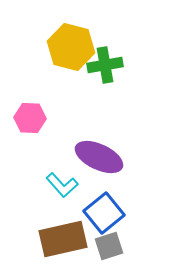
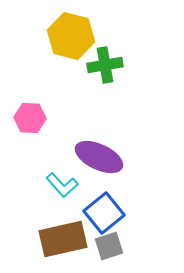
yellow hexagon: moved 11 px up
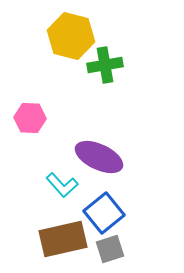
gray square: moved 1 px right, 3 px down
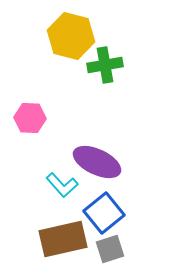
purple ellipse: moved 2 px left, 5 px down
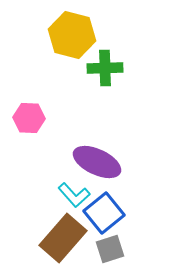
yellow hexagon: moved 1 px right, 1 px up
green cross: moved 3 px down; rotated 8 degrees clockwise
pink hexagon: moved 1 px left
cyan L-shape: moved 12 px right, 10 px down
brown rectangle: moved 1 px up; rotated 36 degrees counterclockwise
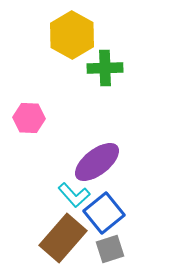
yellow hexagon: rotated 15 degrees clockwise
purple ellipse: rotated 63 degrees counterclockwise
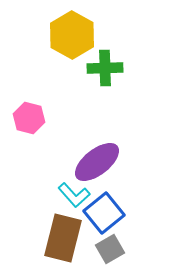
pink hexagon: rotated 12 degrees clockwise
brown rectangle: rotated 27 degrees counterclockwise
gray square: rotated 12 degrees counterclockwise
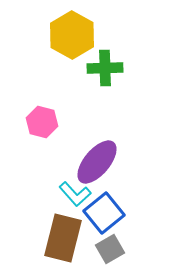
pink hexagon: moved 13 px right, 4 px down
purple ellipse: rotated 12 degrees counterclockwise
cyan L-shape: moved 1 px right, 1 px up
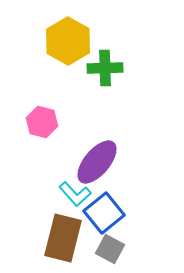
yellow hexagon: moved 4 px left, 6 px down
gray square: rotated 32 degrees counterclockwise
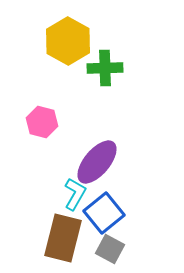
cyan L-shape: rotated 108 degrees counterclockwise
